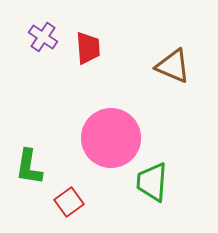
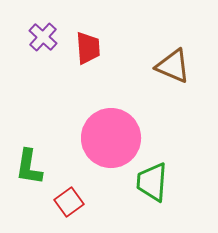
purple cross: rotated 8 degrees clockwise
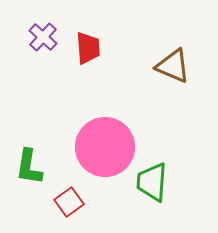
pink circle: moved 6 px left, 9 px down
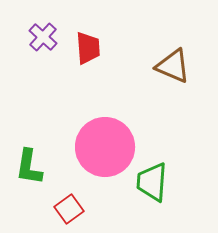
red square: moved 7 px down
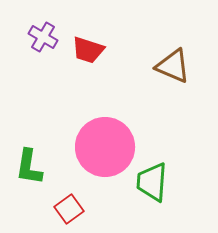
purple cross: rotated 12 degrees counterclockwise
red trapezoid: moved 2 px down; rotated 112 degrees clockwise
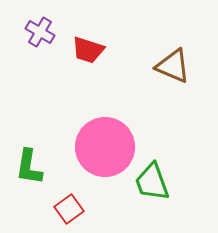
purple cross: moved 3 px left, 5 px up
green trapezoid: rotated 24 degrees counterclockwise
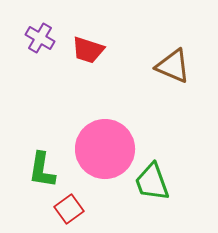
purple cross: moved 6 px down
pink circle: moved 2 px down
green L-shape: moved 13 px right, 3 px down
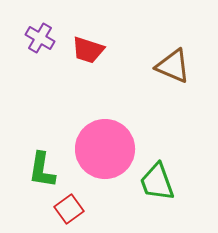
green trapezoid: moved 5 px right
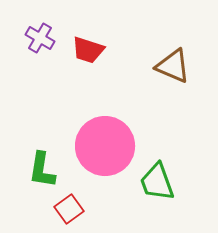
pink circle: moved 3 px up
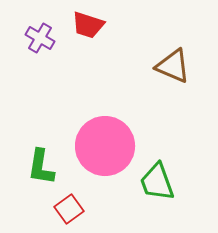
red trapezoid: moved 25 px up
green L-shape: moved 1 px left, 3 px up
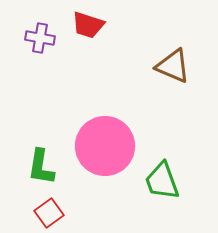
purple cross: rotated 20 degrees counterclockwise
green trapezoid: moved 5 px right, 1 px up
red square: moved 20 px left, 4 px down
